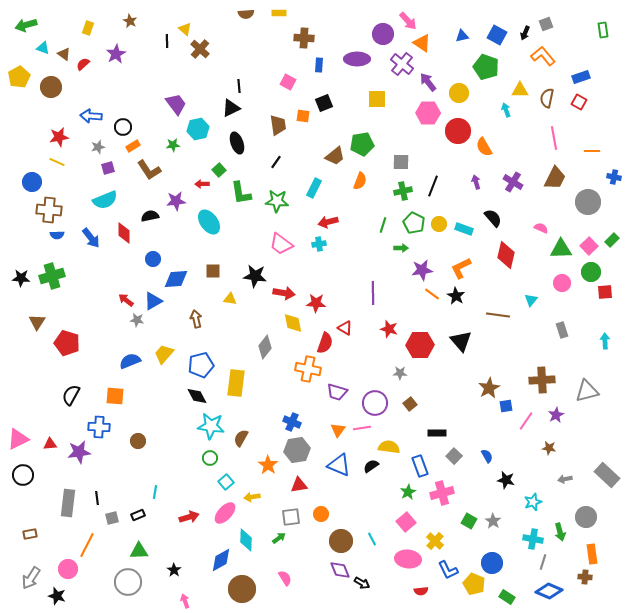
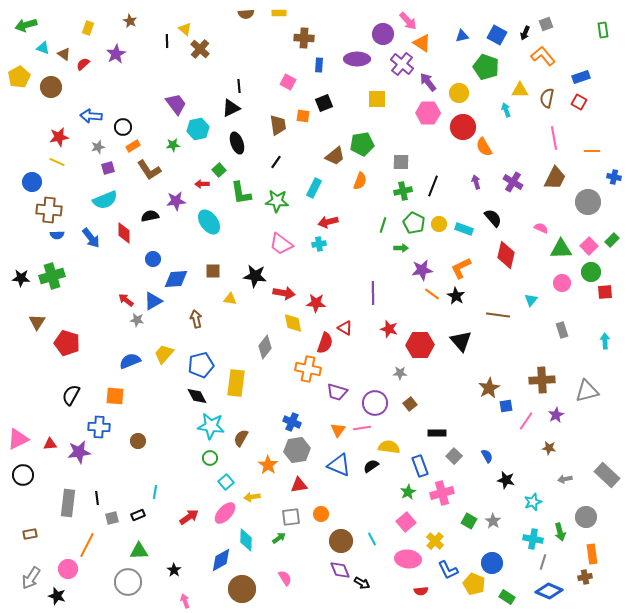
red circle at (458, 131): moved 5 px right, 4 px up
red arrow at (189, 517): rotated 18 degrees counterclockwise
brown cross at (585, 577): rotated 16 degrees counterclockwise
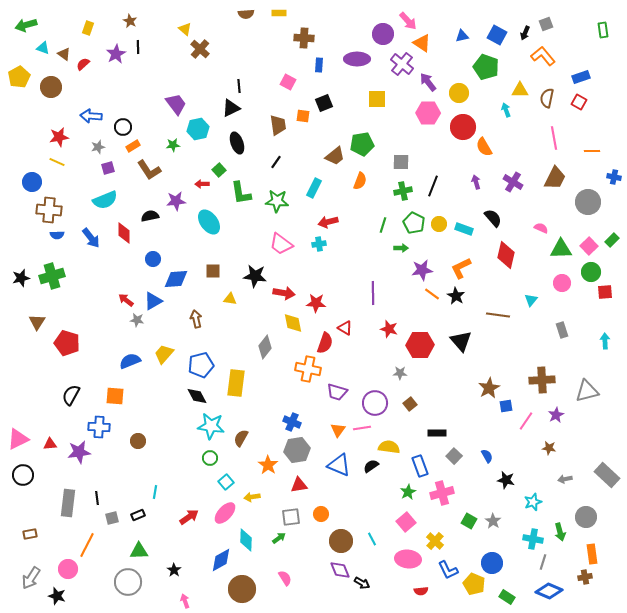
black line at (167, 41): moved 29 px left, 6 px down
black star at (21, 278): rotated 18 degrees counterclockwise
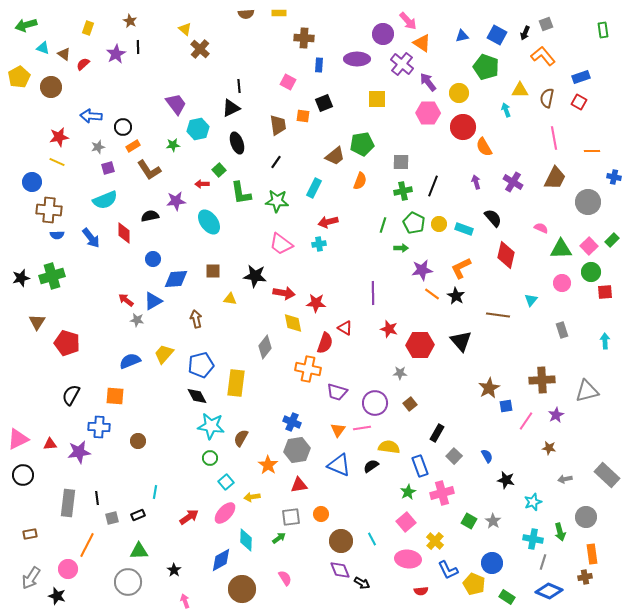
black rectangle at (437, 433): rotated 60 degrees counterclockwise
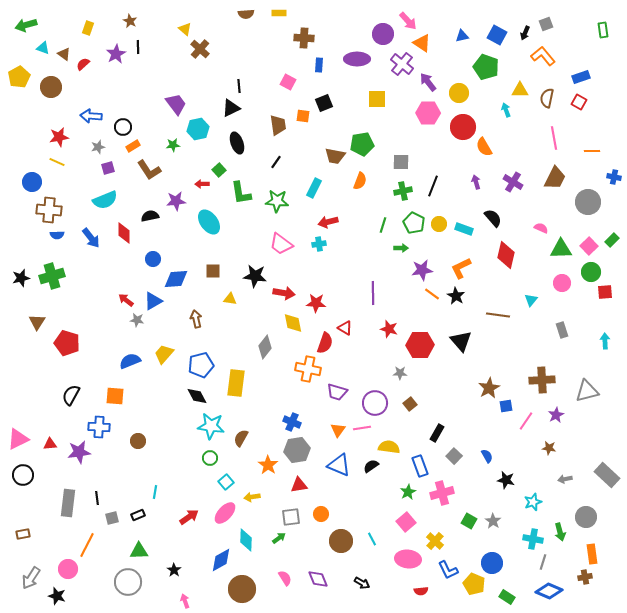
brown trapezoid at (335, 156): rotated 50 degrees clockwise
brown rectangle at (30, 534): moved 7 px left
purple diamond at (340, 570): moved 22 px left, 9 px down
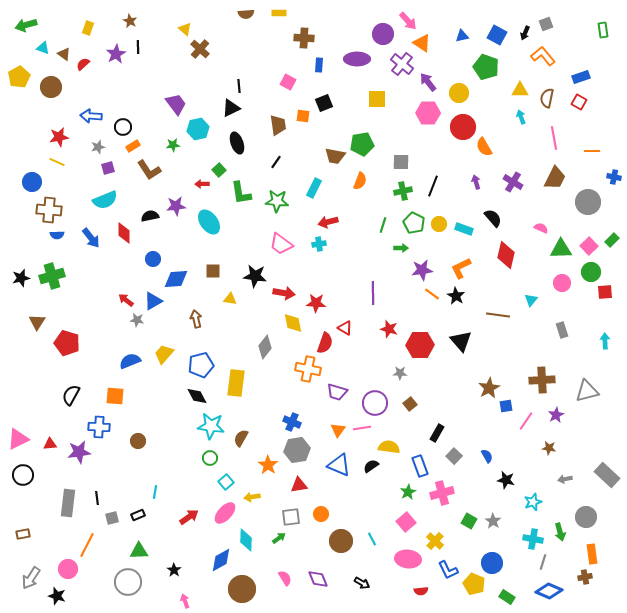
cyan arrow at (506, 110): moved 15 px right, 7 px down
purple star at (176, 201): moved 5 px down
